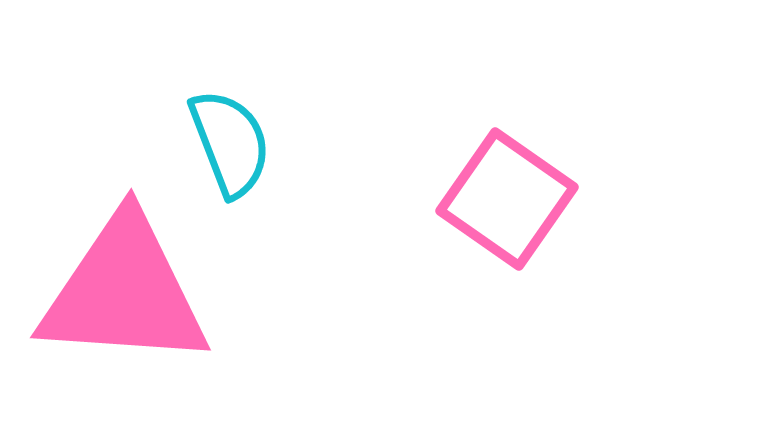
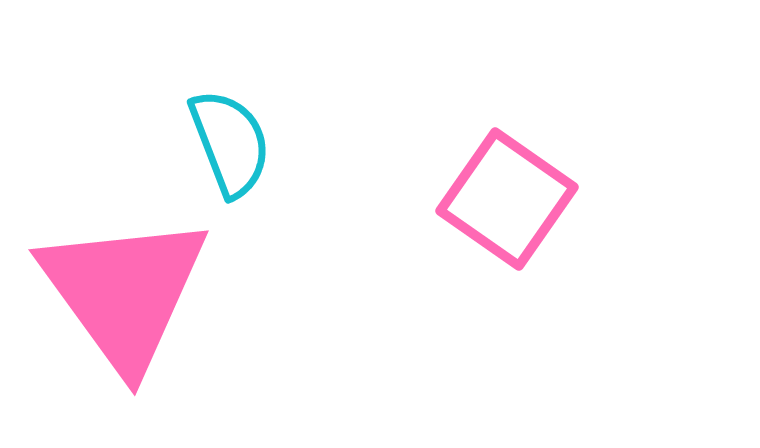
pink triangle: rotated 50 degrees clockwise
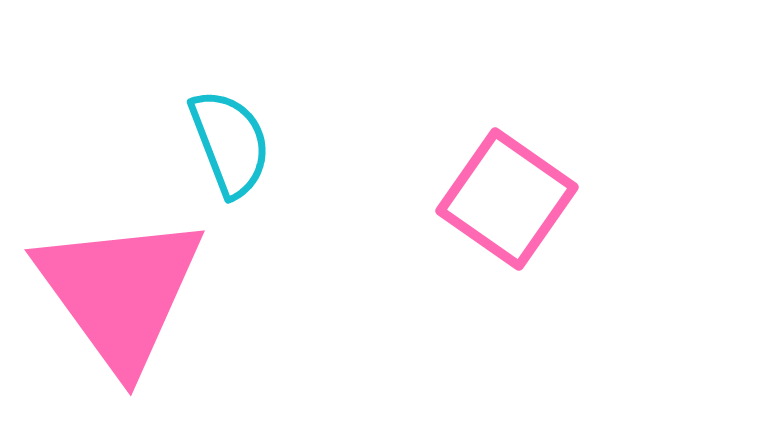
pink triangle: moved 4 px left
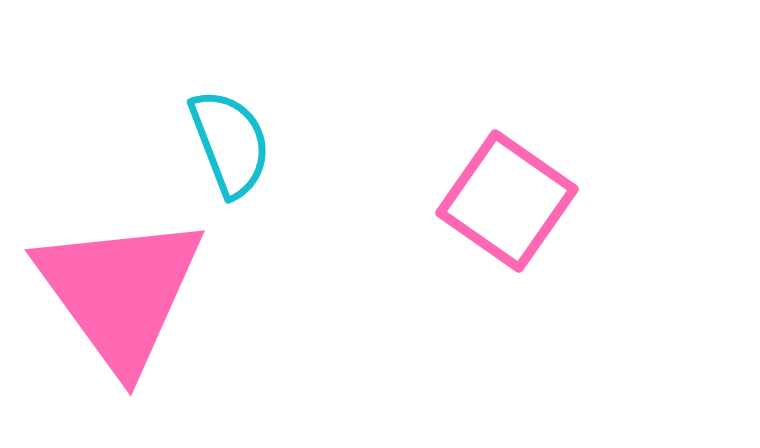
pink square: moved 2 px down
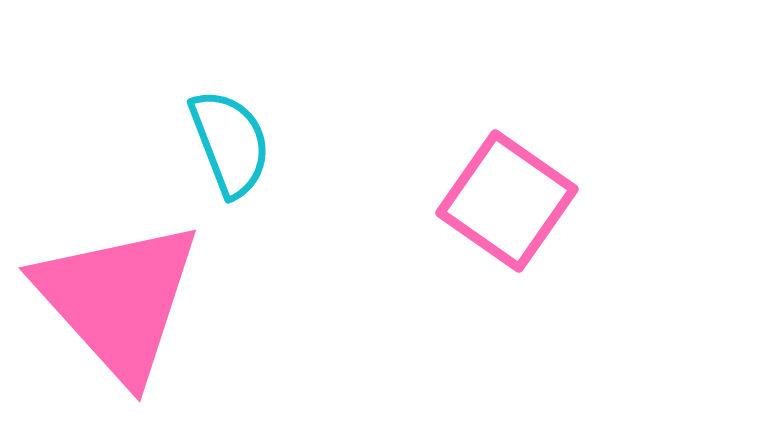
pink triangle: moved 2 px left, 8 px down; rotated 6 degrees counterclockwise
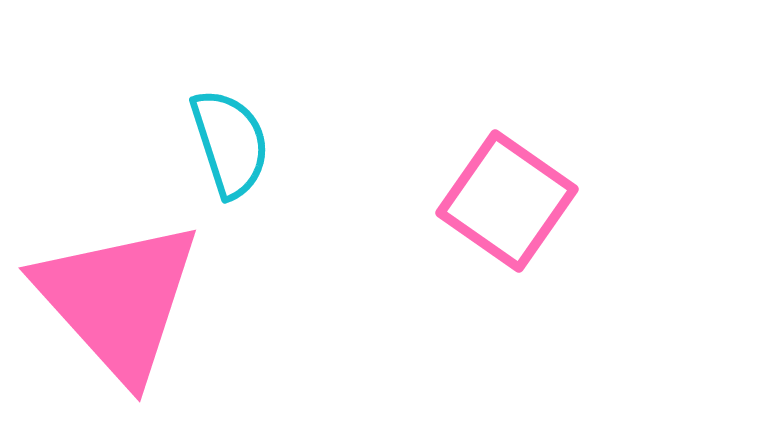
cyan semicircle: rotated 3 degrees clockwise
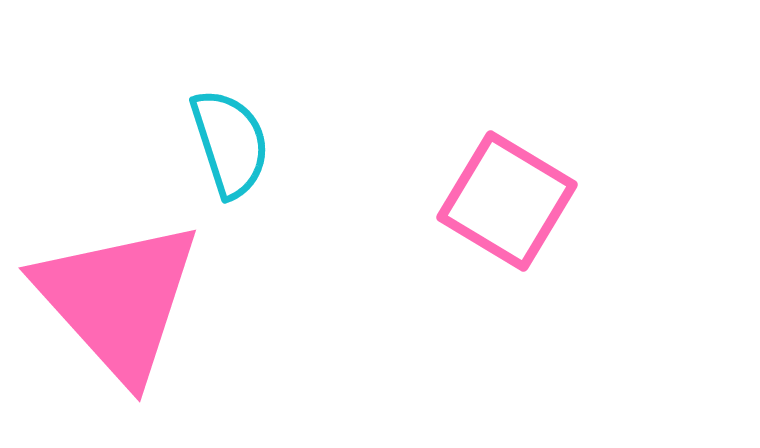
pink square: rotated 4 degrees counterclockwise
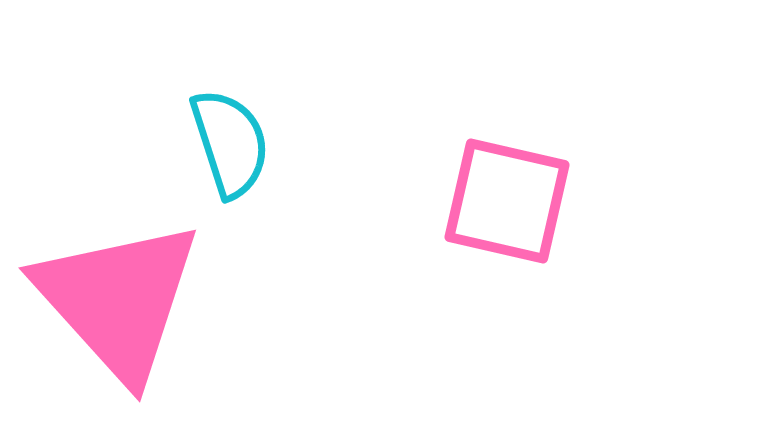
pink square: rotated 18 degrees counterclockwise
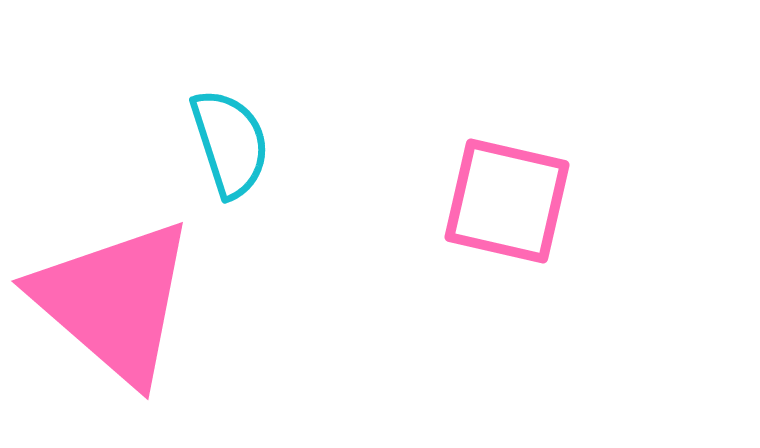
pink triangle: moved 4 px left, 1 px down; rotated 7 degrees counterclockwise
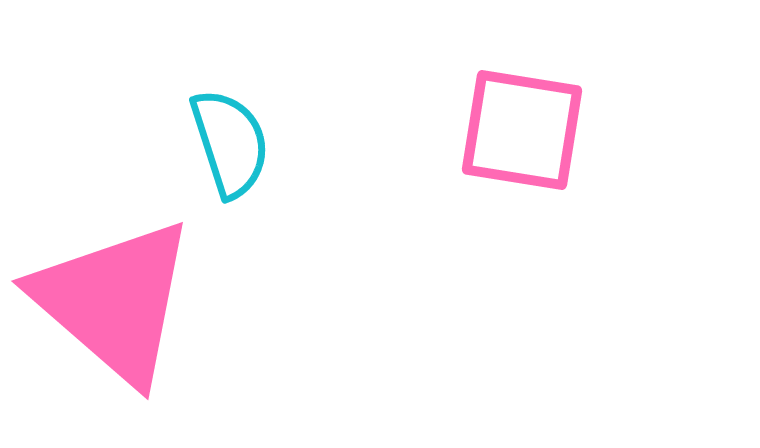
pink square: moved 15 px right, 71 px up; rotated 4 degrees counterclockwise
